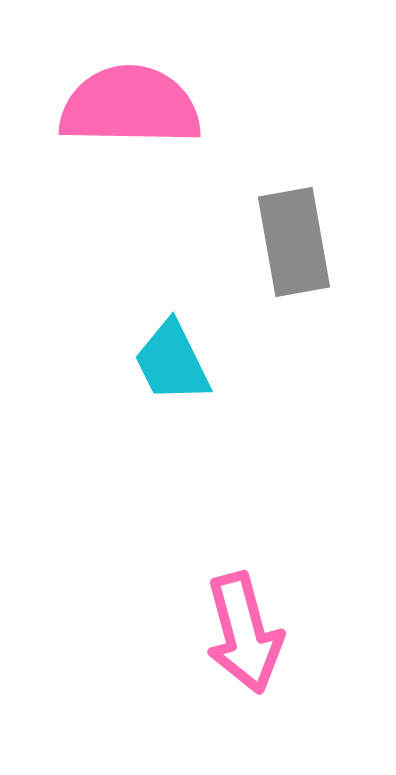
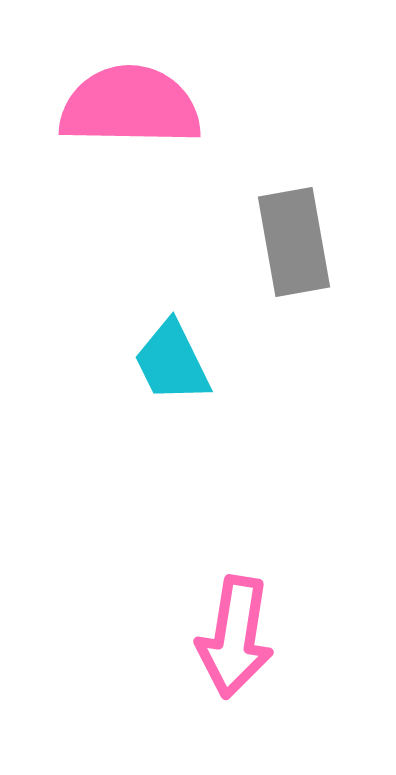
pink arrow: moved 9 px left, 4 px down; rotated 24 degrees clockwise
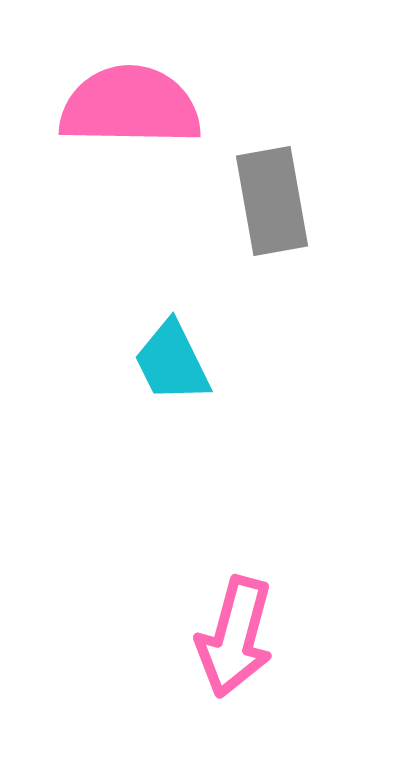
gray rectangle: moved 22 px left, 41 px up
pink arrow: rotated 6 degrees clockwise
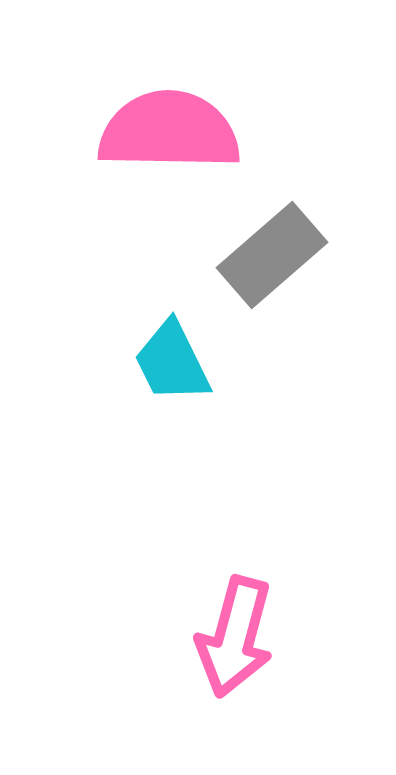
pink semicircle: moved 39 px right, 25 px down
gray rectangle: moved 54 px down; rotated 59 degrees clockwise
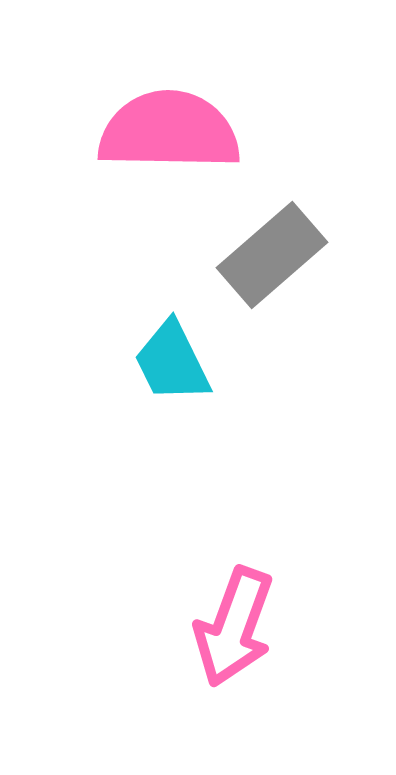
pink arrow: moved 1 px left, 10 px up; rotated 5 degrees clockwise
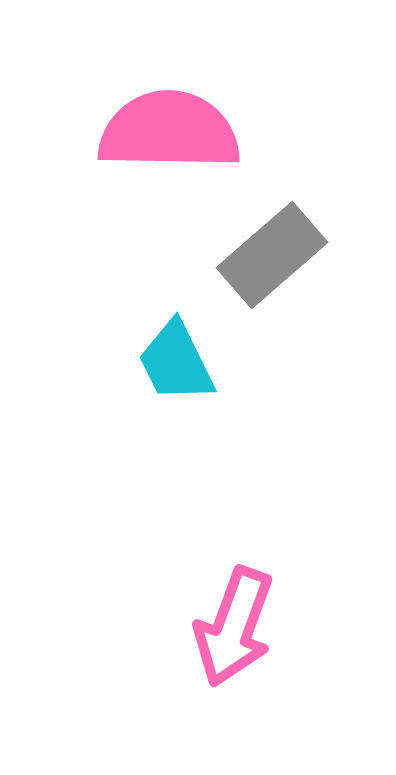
cyan trapezoid: moved 4 px right
